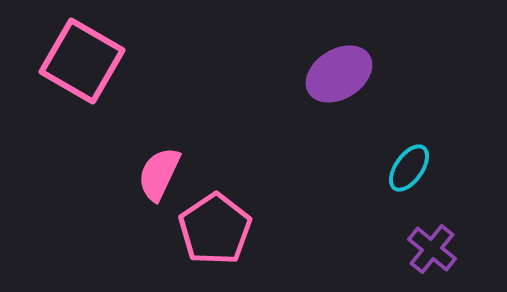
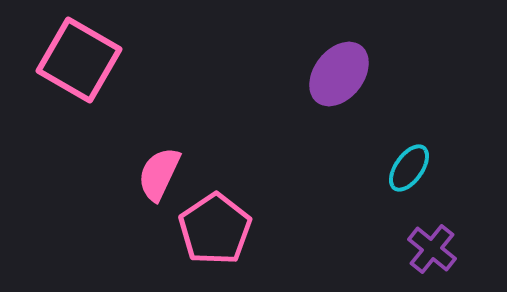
pink square: moved 3 px left, 1 px up
purple ellipse: rotated 20 degrees counterclockwise
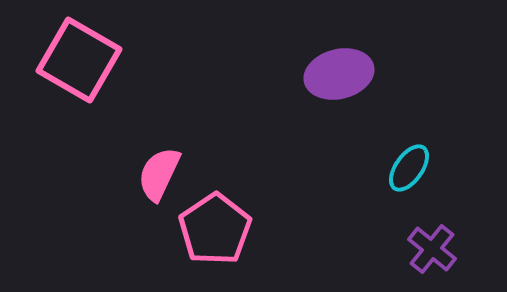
purple ellipse: rotated 38 degrees clockwise
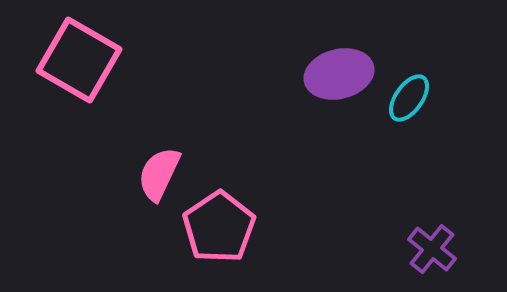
cyan ellipse: moved 70 px up
pink pentagon: moved 4 px right, 2 px up
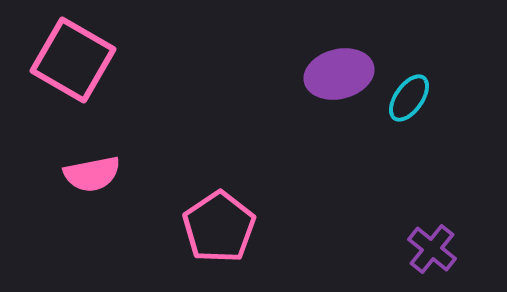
pink square: moved 6 px left
pink semicircle: moved 67 px left; rotated 126 degrees counterclockwise
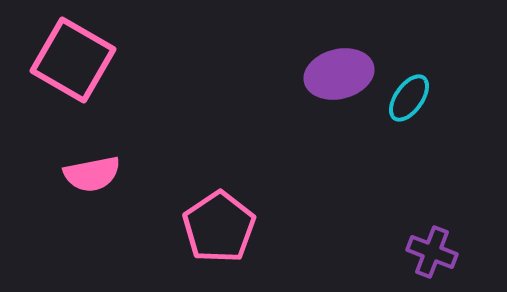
purple cross: moved 3 px down; rotated 18 degrees counterclockwise
